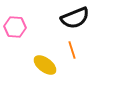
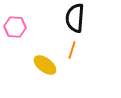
black semicircle: rotated 116 degrees clockwise
orange line: rotated 36 degrees clockwise
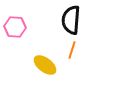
black semicircle: moved 4 px left, 2 px down
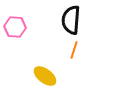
orange line: moved 2 px right
yellow ellipse: moved 11 px down
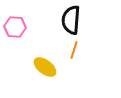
yellow ellipse: moved 9 px up
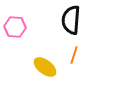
orange line: moved 5 px down
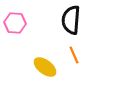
pink hexagon: moved 4 px up
orange line: rotated 42 degrees counterclockwise
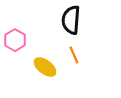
pink hexagon: moved 17 px down; rotated 25 degrees clockwise
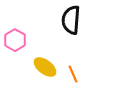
orange line: moved 1 px left, 19 px down
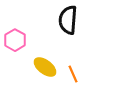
black semicircle: moved 3 px left
